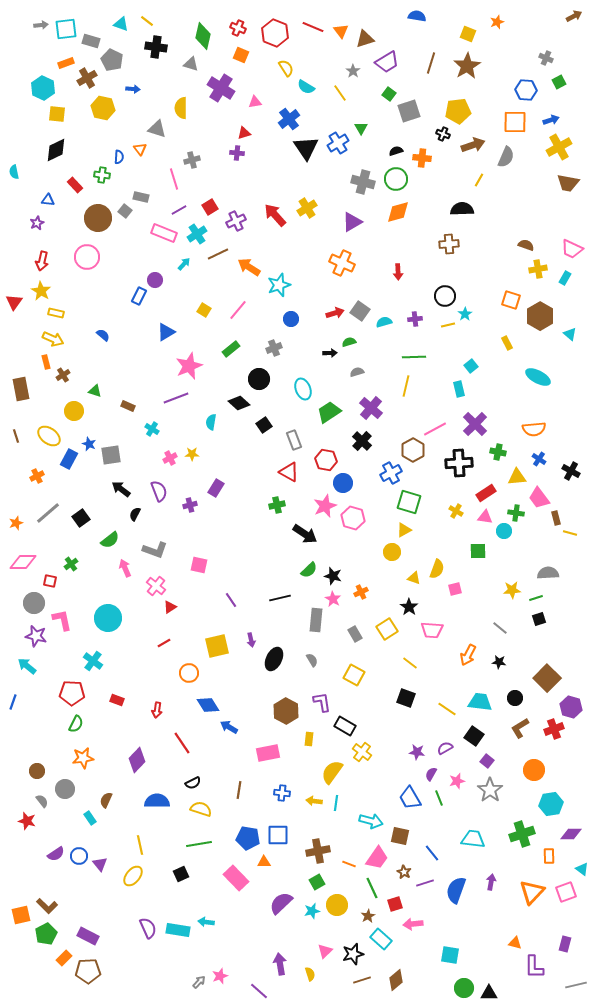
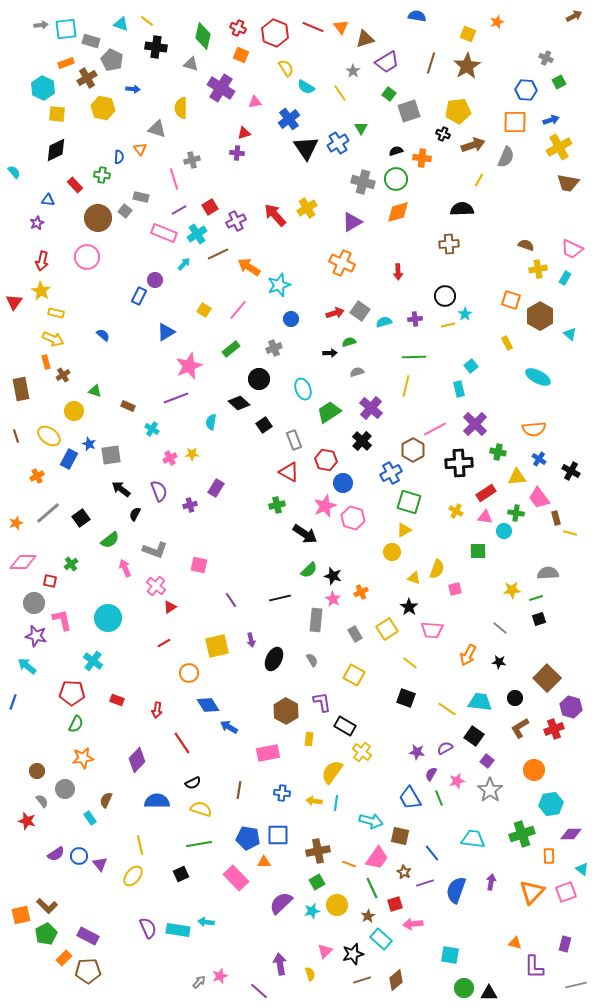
orange triangle at (341, 31): moved 4 px up
cyan semicircle at (14, 172): rotated 152 degrees clockwise
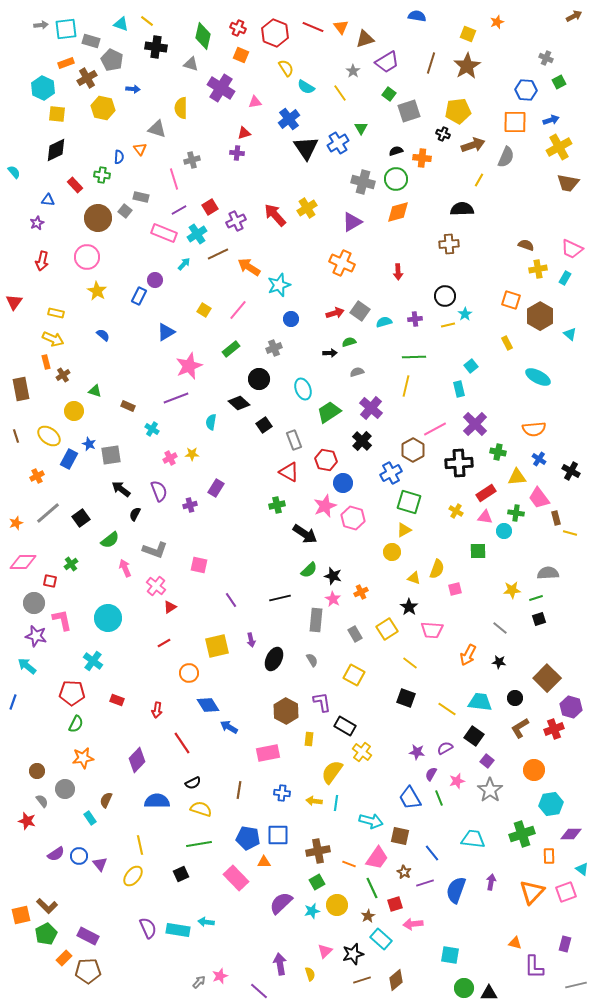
yellow star at (41, 291): moved 56 px right
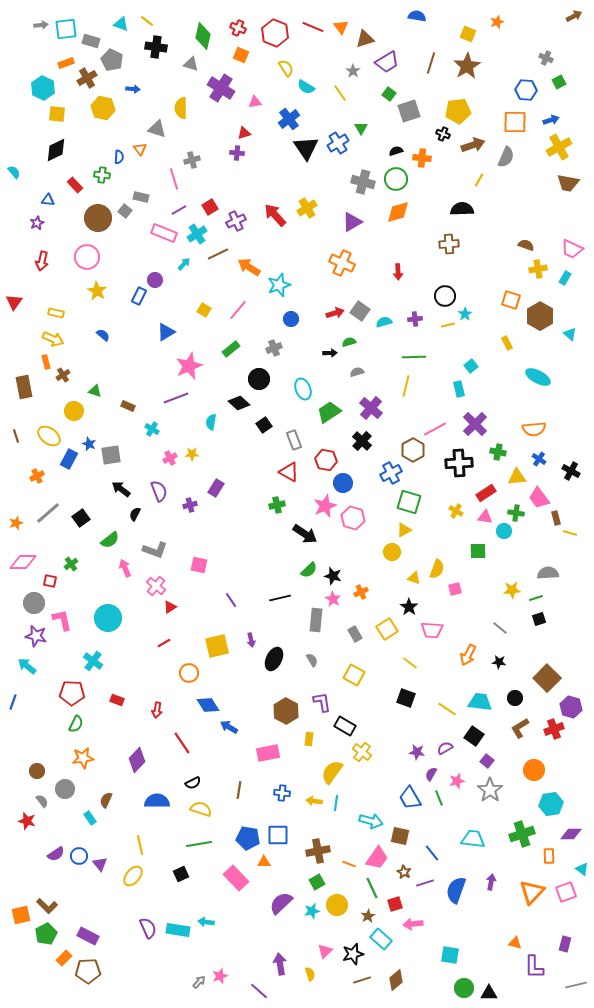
brown rectangle at (21, 389): moved 3 px right, 2 px up
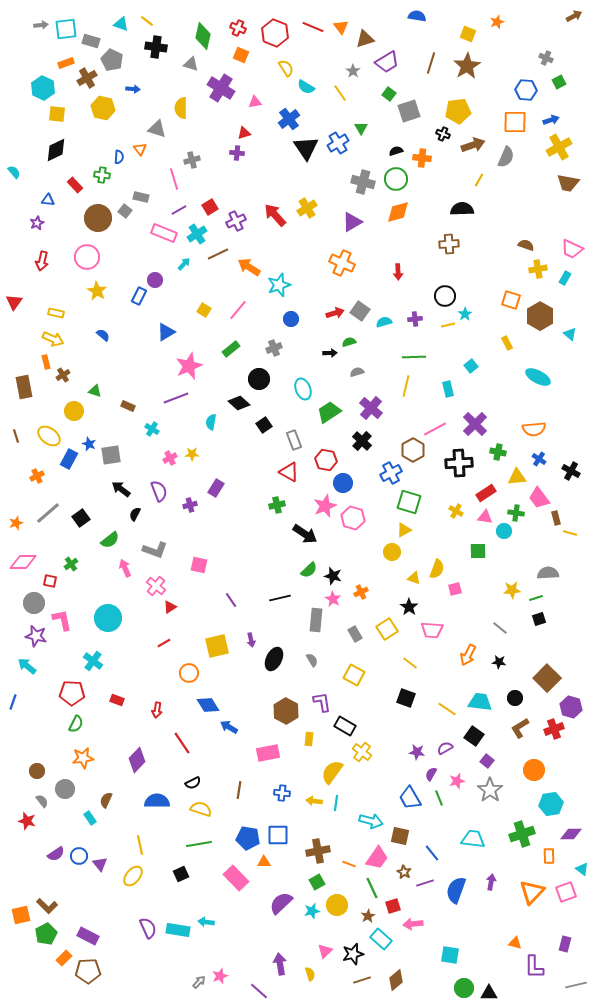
cyan rectangle at (459, 389): moved 11 px left
red square at (395, 904): moved 2 px left, 2 px down
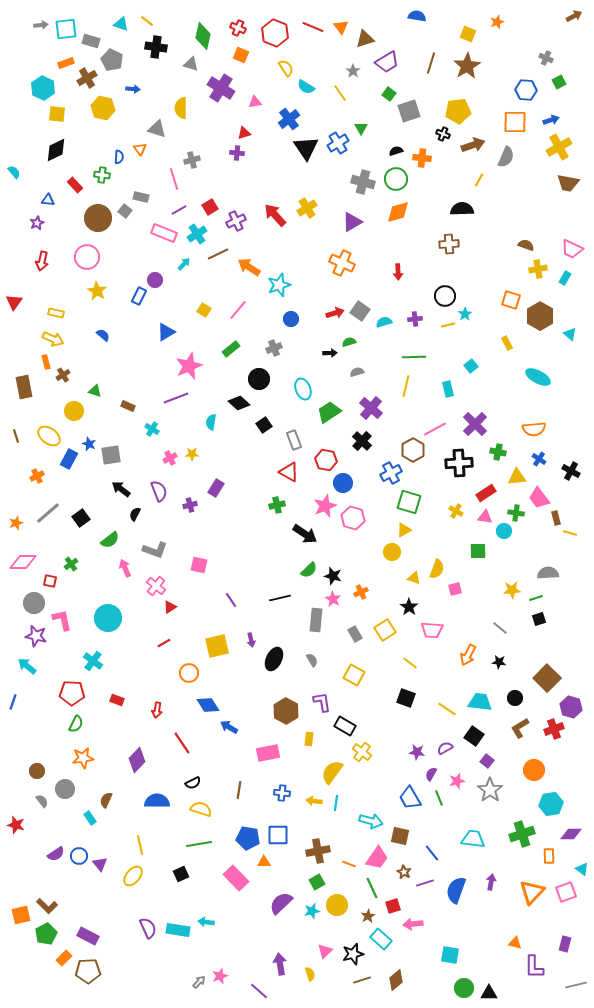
yellow square at (387, 629): moved 2 px left, 1 px down
red star at (27, 821): moved 11 px left, 4 px down
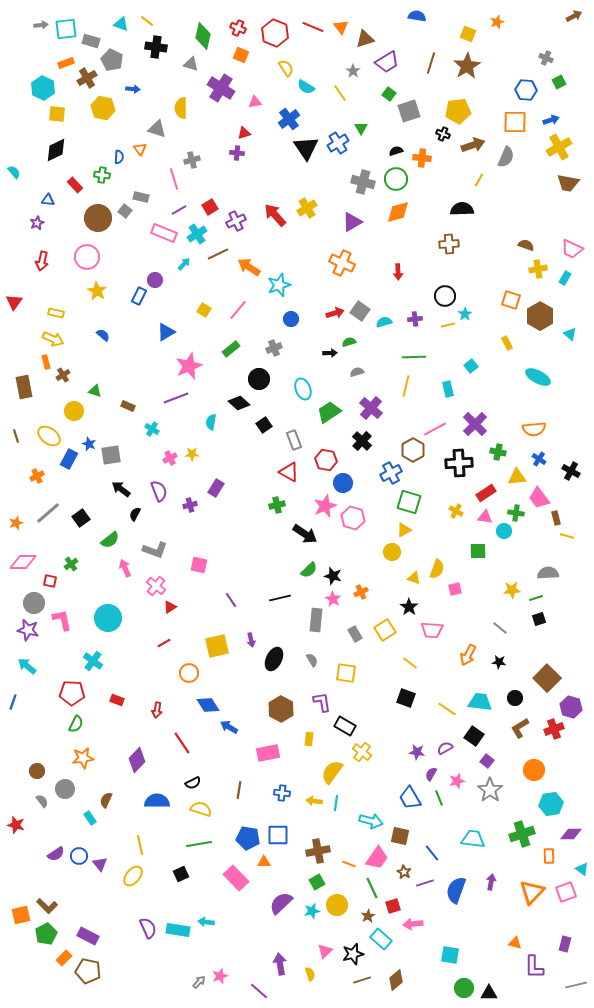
yellow line at (570, 533): moved 3 px left, 3 px down
purple star at (36, 636): moved 8 px left, 6 px up
yellow square at (354, 675): moved 8 px left, 2 px up; rotated 20 degrees counterclockwise
brown hexagon at (286, 711): moved 5 px left, 2 px up
brown pentagon at (88, 971): rotated 15 degrees clockwise
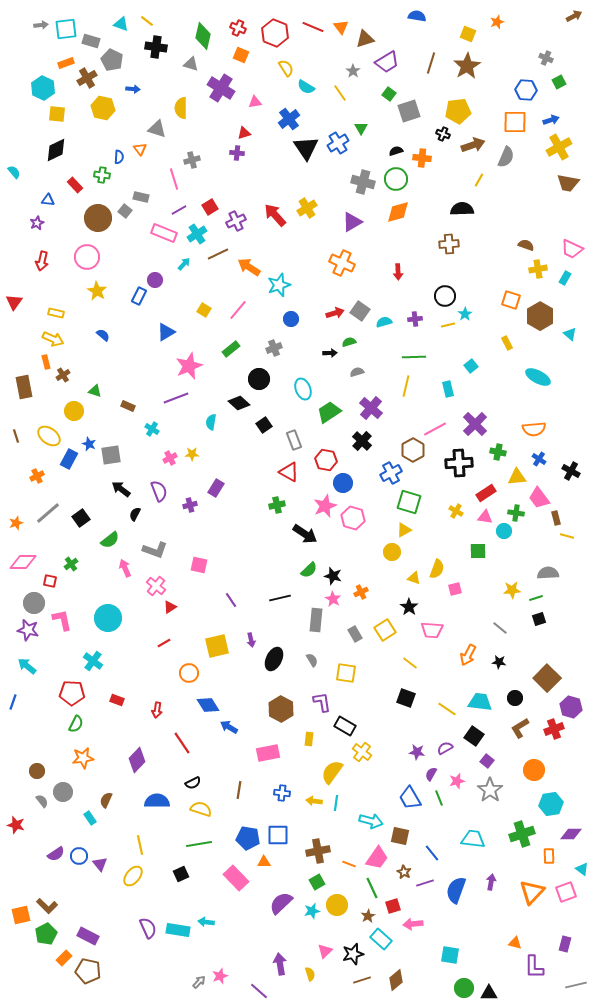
gray circle at (65, 789): moved 2 px left, 3 px down
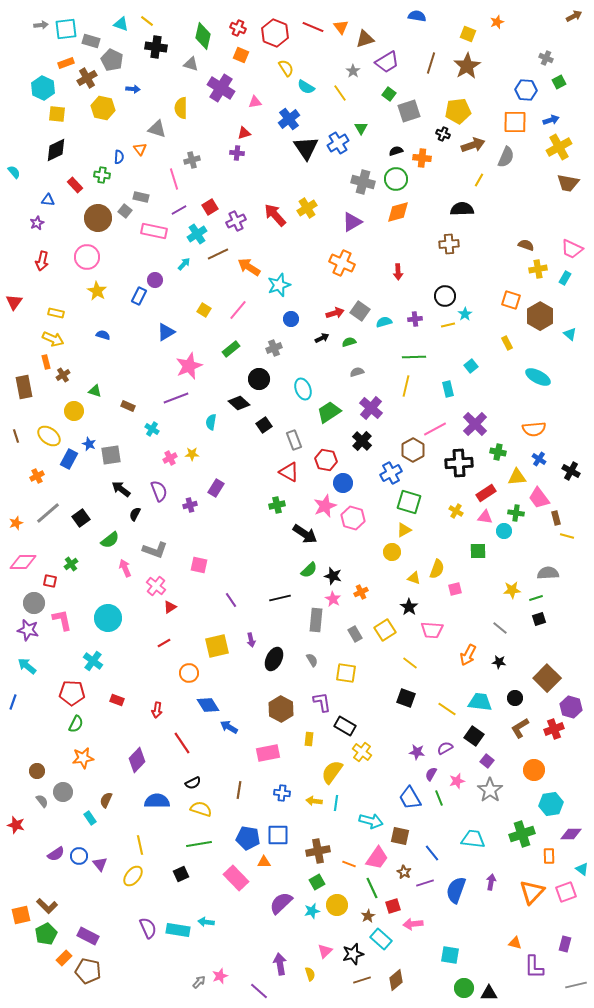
pink rectangle at (164, 233): moved 10 px left, 2 px up; rotated 10 degrees counterclockwise
blue semicircle at (103, 335): rotated 24 degrees counterclockwise
black arrow at (330, 353): moved 8 px left, 15 px up; rotated 24 degrees counterclockwise
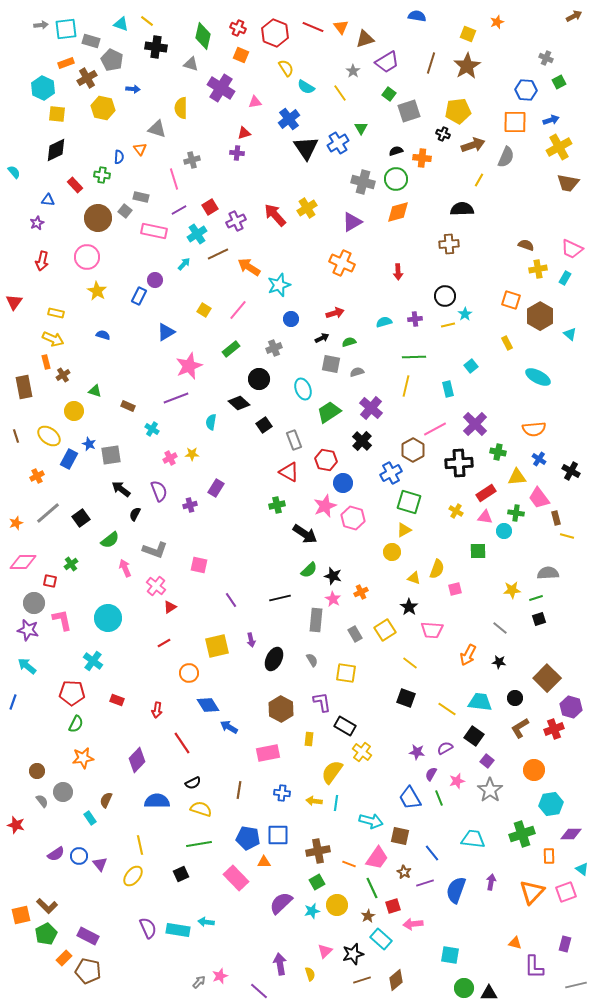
gray square at (360, 311): moved 29 px left, 53 px down; rotated 24 degrees counterclockwise
